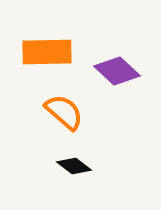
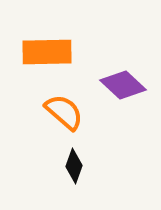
purple diamond: moved 6 px right, 14 px down
black diamond: rotated 72 degrees clockwise
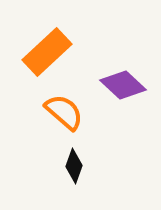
orange rectangle: rotated 42 degrees counterclockwise
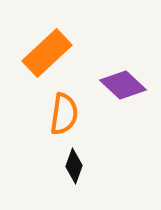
orange rectangle: moved 1 px down
orange semicircle: moved 2 px down; rotated 57 degrees clockwise
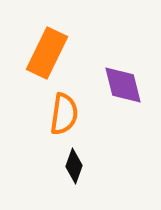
orange rectangle: rotated 21 degrees counterclockwise
purple diamond: rotated 33 degrees clockwise
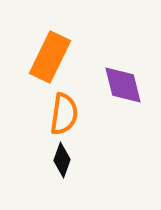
orange rectangle: moved 3 px right, 4 px down
black diamond: moved 12 px left, 6 px up
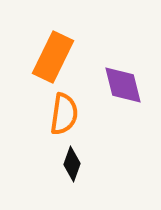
orange rectangle: moved 3 px right
black diamond: moved 10 px right, 4 px down
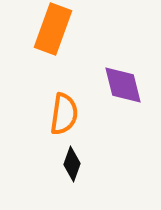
orange rectangle: moved 28 px up; rotated 6 degrees counterclockwise
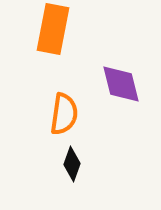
orange rectangle: rotated 9 degrees counterclockwise
purple diamond: moved 2 px left, 1 px up
